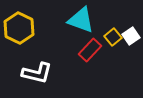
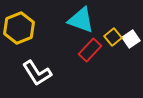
yellow hexagon: rotated 12 degrees clockwise
white square: moved 3 px down
white L-shape: rotated 44 degrees clockwise
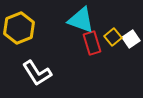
red rectangle: moved 2 px right, 7 px up; rotated 60 degrees counterclockwise
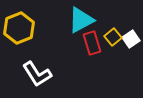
cyan triangle: rotated 48 degrees counterclockwise
white L-shape: moved 1 px down
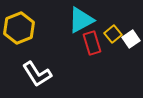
yellow square: moved 3 px up
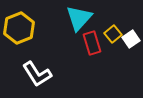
cyan triangle: moved 2 px left, 2 px up; rotated 20 degrees counterclockwise
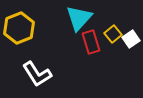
red rectangle: moved 1 px left, 1 px up
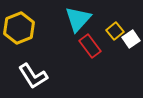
cyan triangle: moved 1 px left, 1 px down
yellow square: moved 2 px right, 3 px up
red rectangle: moved 1 px left, 4 px down; rotated 20 degrees counterclockwise
white L-shape: moved 4 px left, 2 px down
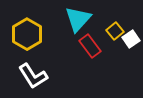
yellow hexagon: moved 8 px right, 6 px down; rotated 8 degrees counterclockwise
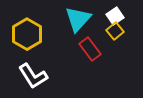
white square: moved 16 px left, 23 px up
red rectangle: moved 3 px down
